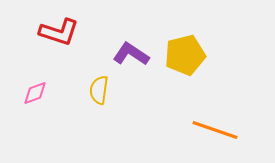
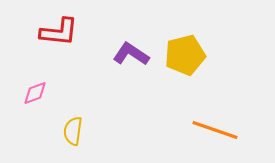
red L-shape: rotated 12 degrees counterclockwise
yellow semicircle: moved 26 px left, 41 px down
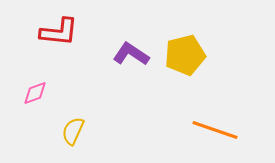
yellow semicircle: rotated 16 degrees clockwise
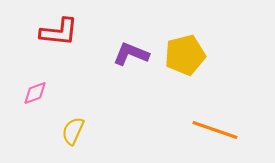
purple L-shape: rotated 12 degrees counterclockwise
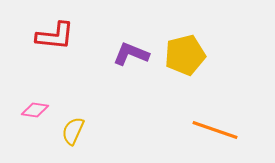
red L-shape: moved 4 px left, 4 px down
pink diamond: moved 17 px down; rotated 28 degrees clockwise
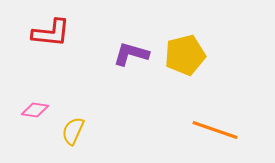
red L-shape: moved 4 px left, 3 px up
purple L-shape: rotated 6 degrees counterclockwise
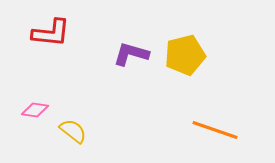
yellow semicircle: rotated 104 degrees clockwise
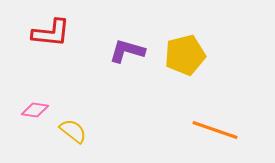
purple L-shape: moved 4 px left, 3 px up
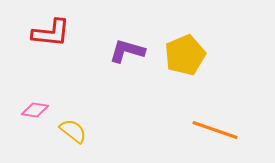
yellow pentagon: rotated 9 degrees counterclockwise
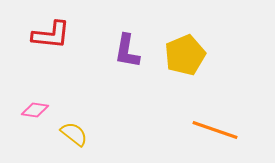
red L-shape: moved 2 px down
purple L-shape: rotated 96 degrees counterclockwise
yellow semicircle: moved 1 px right, 3 px down
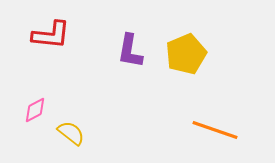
purple L-shape: moved 3 px right
yellow pentagon: moved 1 px right, 1 px up
pink diamond: rotated 36 degrees counterclockwise
yellow semicircle: moved 3 px left, 1 px up
